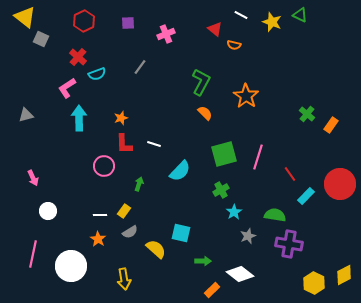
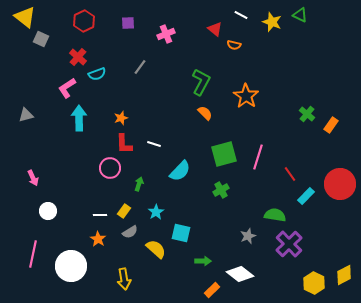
pink circle at (104, 166): moved 6 px right, 2 px down
cyan star at (234, 212): moved 78 px left
purple cross at (289, 244): rotated 36 degrees clockwise
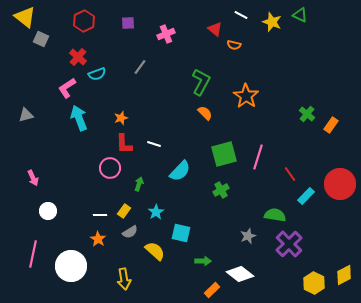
cyan arrow at (79, 118): rotated 20 degrees counterclockwise
yellow semicircle at (156, 249): moved 1 px left, 2 px down
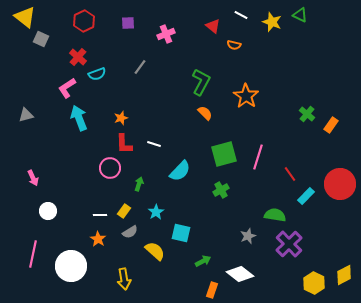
red triangle at (215, 29): moved 2 px left, 3 px up
green arrow at (203, 261): rotated 28 degrees counterclockwise
orange rectangle at (212, 290): rotated 28 degrees counterclockwise
